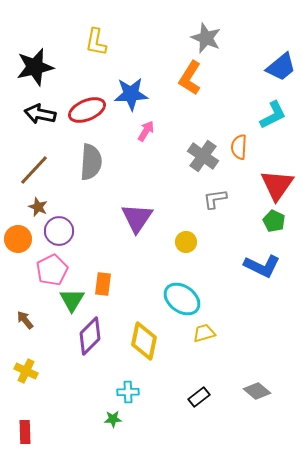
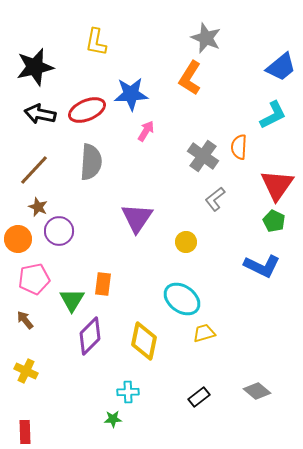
gray L-shape: rotated 30 degrees counterclockwise
pink pentagon: moved 18 px left, 9 px down; rotated 16 degrees clockwise
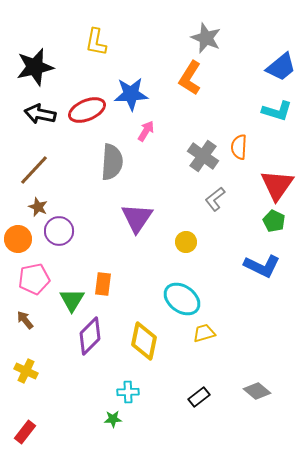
cyan L-shape: moved 4 px right, 4 px up; rotated 44 degrees clockwise
gray semicircle: moved 21 px right
red rectangle: rotated 40 degrees clockwise
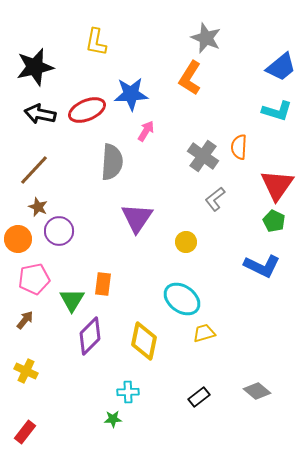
brown arrow: rotated 78 degrees clockwise
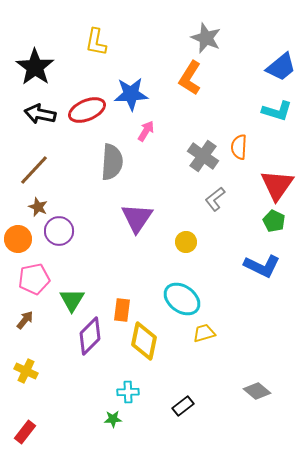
black star: rotated 24 degrees counterclockwise
orange rectangle: moved 19 px right, 26 px down
black rectangle: moved 16 px left, 9 px down
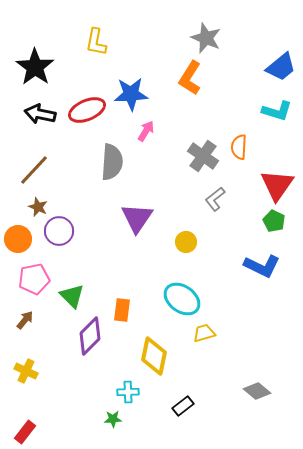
green triangle: moved 4 px up; rotated 16 degrees counterclockwise
yellow diamond: moved 10 px right, 15 px down
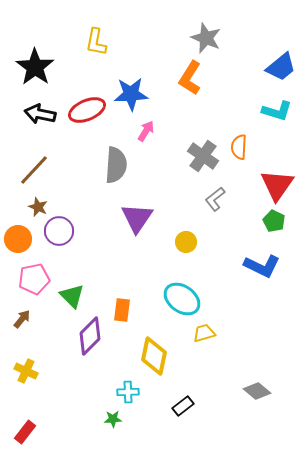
gray semicircle: moved 4 px right, 3 px down
brown arrow: moved 3 px left, 1 px up
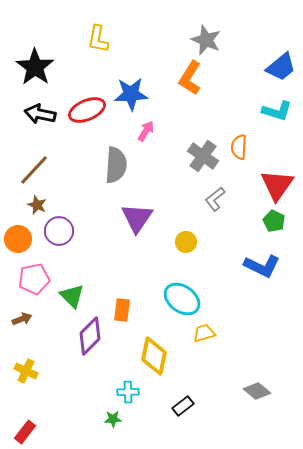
gray star: moved 2 px down
yellow L-shape: moved 2 px right, 3 px up
brown star: moved 1 px left, 2 px up
brown arrow: rotated 30 degrees clockwise
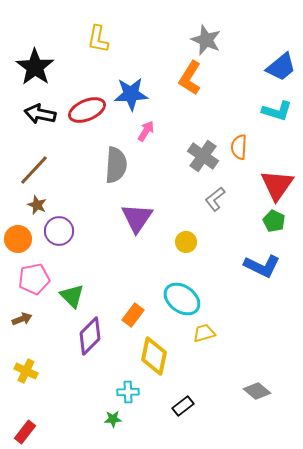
orange rectangle: moved 11 px right, 5 px down; rotated 30 degrees clockwise
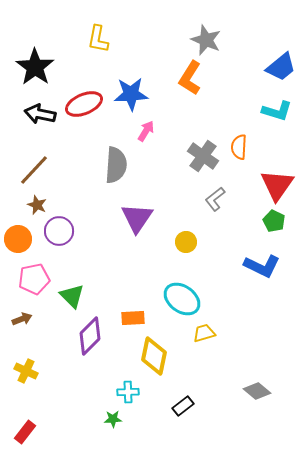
red ellipse: moved 3 px left, 6 px up
orange rectangle: moved 3 px down; rotated 50 degrees clockwise
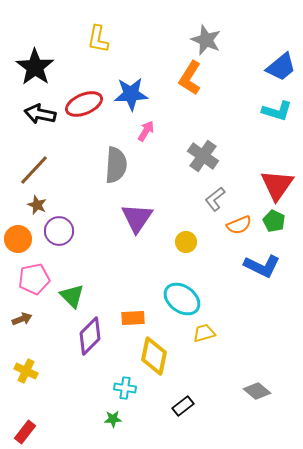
orange semicircle: moved 78 px down; rotated 115 degrees counterclockwise
cyan cross: moved 3 px left, 4 px up; rotated 10 degrees clockwise
